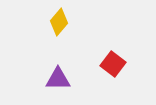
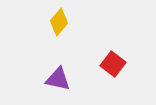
purple triangle: rotated 12 degrees clockwise
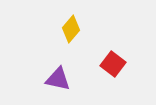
yellow diamond: moved 12 px right, 7 px down
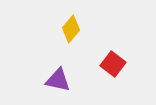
purple triangle: moved 1 px down
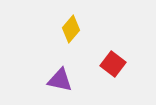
purple triangle: moved 2 px right
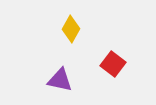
yellow diamond: rotated 12 degrees counterclockwise
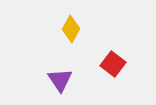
purple triangle: rotated 44 degrees clockwise
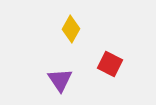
red square: moved 3 px left; rotated 10 degrees counterclockwise
